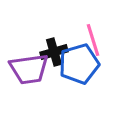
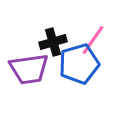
pink line: rotated 52 degrees clockwise
black cross: moved 1 px left, 10 px up
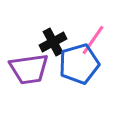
black cross: rotated 12 degrees counterclockwise
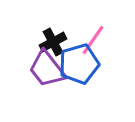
purple trapezoid: moved 18 px right; rotated 60 degrees clockwise
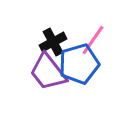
purple trapezoid: moved 1 px right, 3 px down
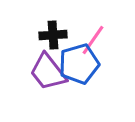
black cross: moved 7 px up; rotated 24 degrees clockwise
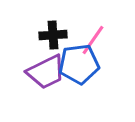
blue pentagon: rotated 9 degrees clockwise
purple trapezoid: moved 2 px left; rotated 78 degrees counterclockwise
